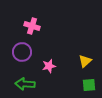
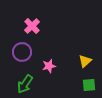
pink cross: rotated 28 degrees clockwise
green arrow: rotated 60 degrees counterclockwise
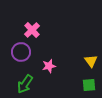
pink cross: moved 4 px down
purple circle: moved 1 px left
yellow triangle: moved 6 px right; rotated 24 degrees counterclockwise
